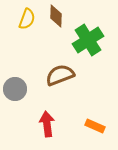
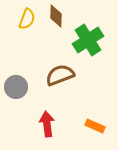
gray circle: moved 1 px right, 2 px up
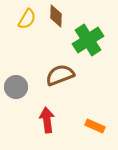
yellow semicircle: rotated 10 degrees clockwise
red arrow: moved 4 px up
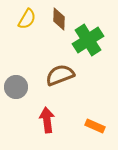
brown diamond: moved 3 px right, 3 px down
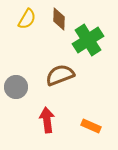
orange rectangle: moved 4 px left
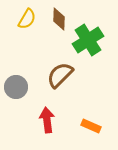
brown semicircle: rotated 24 degrees counterclockwise
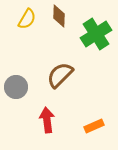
brown diamond: moved 3 px up
green cross: moved 8 px right, 6 px up
orange rectangle: moved 3 px right; rotated 48 degrees counterclockwise
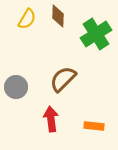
brown diamond: moved 1 px left
brown semicircle: moved 3 px right, 4 px down
red arrow: moved 4 px right, 1 px up
orange rectangle: rotated 30 degrees clockwise
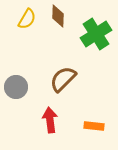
red arrow: moved 1 px left, 1 px down
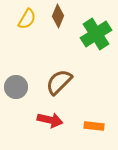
brown diamond: rotated 20 degrees clockwise
brown semicircle: moved 4 px left, 3 px down
red arrow: rotated 110 degrees clockwise
